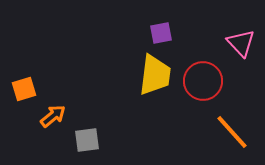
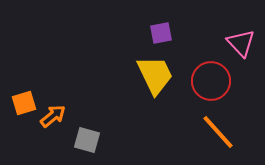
yellow trapezoid: rotated 33 degrees counterclockwise
red circle: moved 8 px right
orange square: moved 14 px down
orange line: moved 14 px left
gray square: rotated 24 degrees clockwise
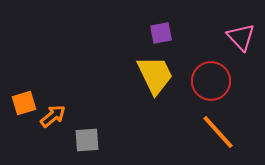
pink triangle: moved 6 px up
gray square: rotated 20 degrees counterclockwise
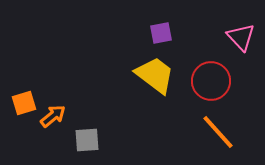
yellow trapezoid: rotated 27 degrees counterclockwise
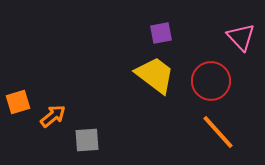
orange square: moved 6 px left, 1 px up
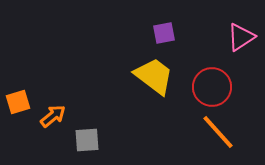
purple square: moved 3 px right
pink triangle: rotated 40 degrees clockwise
yellow trapezoid: moved 1 px left, 1 px down
red circle: moved 1 px right, 6 px down
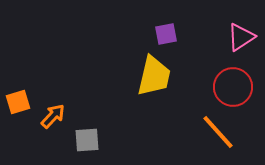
purple square: moved 2 px right, 1 px down
yellow trapezoid: rotated 66 degrees clockwise
red circle: moved 21 px right
orange arrow: rotated 8 degrees counterclockwise
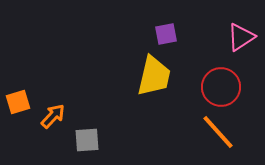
red circle: moved 12 px left
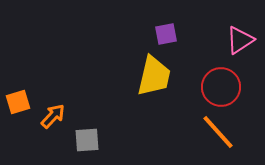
pink triangle: moved 1 px left, 3 px down
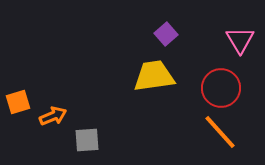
purple square: rotated 30 degrees counterclockwise
pink triangle: rotated 28 degrees counterclockwise
yellow trapezoid: rotated 111 degrees counterclockwise
red circle: moved 1 px down
orange arrow: rotated 24 degrees clockwise
orange line: moved 2 px right
